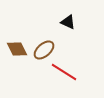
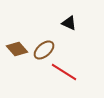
black triangle: moved 1 px right, 1 px down
brown diamond: rotated 15 degrees counterclockwise
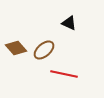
brown diamond: moved 1 px left, 1 px up
red line: moved 2 px down; rotated 20 degrees counterclockwise
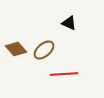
brown diamond: moved 1 px down
red line: rotated 16 degrees counterclockwise
